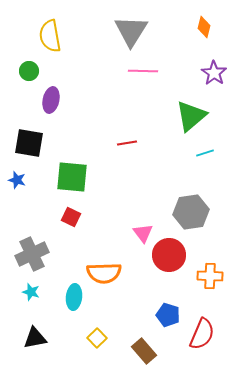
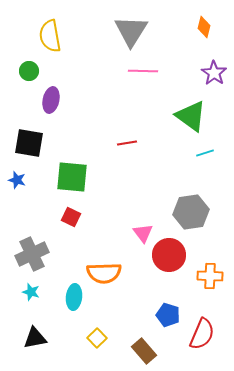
green triangle: rotated 44 degrees counterclockwise
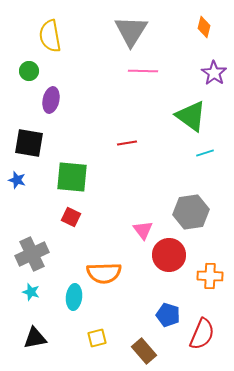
pink triangle: moved 3 px up
yellow square: rotated 30 degrees clockwise
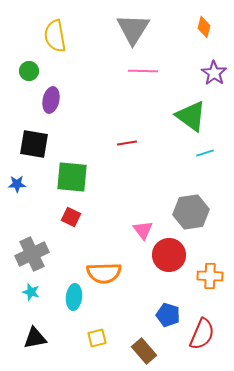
gray triangle: moved 2 px right, 2 px up
yellow semicircle: moved 5 px right
black square: moved 5 px right, 1 px down
blue star: moved 4 px down; rotated 18 degrees counterclockwise
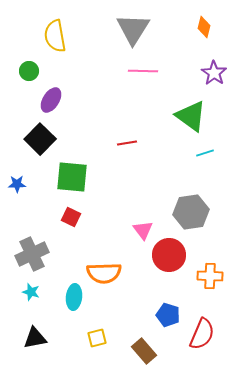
purple ellipse: rotated 20 degrees clockwise
black square: moved 6 px right, 5 px up; rotated 36 degrees clockwise
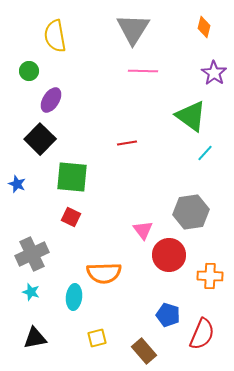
cyan line: rotated 30 degrees counterclockwise
blue star: rotated 24 degrees clockwise
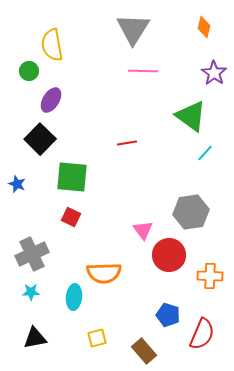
yellow semicircle: moved 3 px left, 9 px down
cyan star: rotated 18 degrees counterclockwise
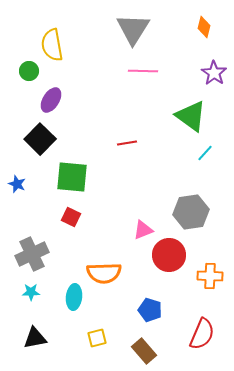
pink triangle: rotated 45 degrees clockwise
blue pentagon: moved 18 px left, 5 px up
